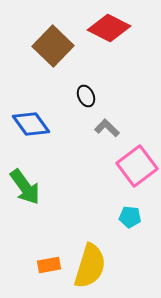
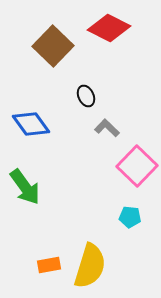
pink square: rotated 9 degrees counterclockwise
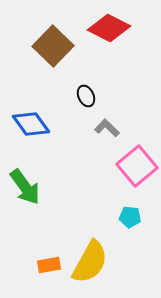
pink square: rotated 6 degrees clockwise
yellow semicircle: moved 4 px up; rotated 12 degrees clockwise
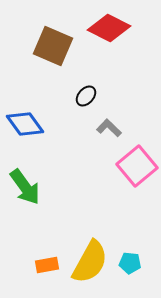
brown square: rotated 21 degrees counterclockwise
black ellipse: rotated 65 degrees clockwise
blue diamond: moved 6 px left
gray L-shape: moved 2 px right
cyan pentagon: moved 46 px down
orange rectangle: moved 2 px left
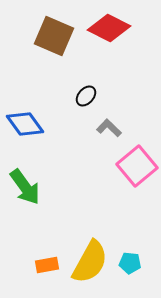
brown square: moved 1 px right, 10 px up
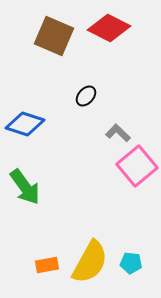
blue diamond: rotated 36 degrees counterclockwise
gray L-shape: moved 9 px right, 5 px down
cyan pentagon: moved 1 px right
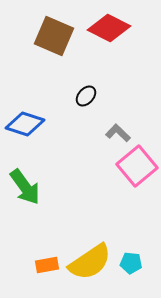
yellow semicircle: rotated 27 degrees clockwise
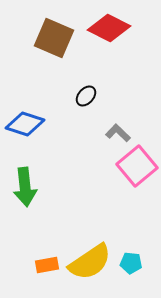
brown square: moved 2 px down
green arrow: rotated 30 degrees clockwise
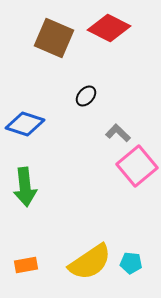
orange rectangle: moved 21 px left
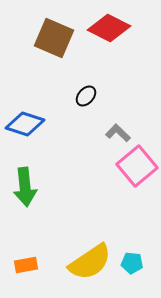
cyan pentagon: moved 1 px right
